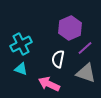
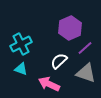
white semicircle: moved 1 px right, 2 px down; rotated 36 degrees clockwise
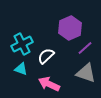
cyan cross: moved 1 px right
white semicircle: moved 13 px left, 5 px up
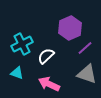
cyan triangle: moved 4 px left, 4 px down
gray triangle: moved 1 px right, 1 px down
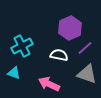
cyan cross: moved 2 px down
white semicircle: moved 13 px right, 1 px up; rotated 54 degrees clockwise
cyan triangle: moved 3 px left
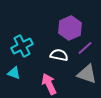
pink arrow: rotated 40 degrees clockwise
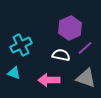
cyan cross: moved 1 px left, 1 px up
white semicircle: moved 2 px right
gray triangle: moved 1 px left, 4 px down
pink arrow: moved 4 px up; rotated 65 degrees counterclockwise
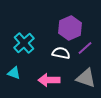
cyan cross: moved 3 px right, 2 px up; rotated 15 degrees counterclockwise
white semicircle: moved 2 px up
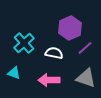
white semicircle: moved 7 px left
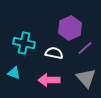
cyan cross: rotated 35 degrees counterclockwise
gray triangle: rotated 30 degrees clockwise
